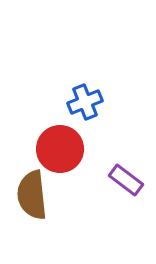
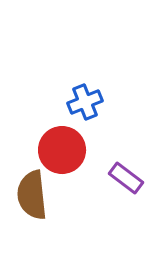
red circle: moved 2 px right, 1 px down
purple rectangle: moved 2 px up
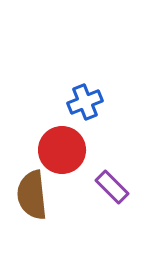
purple rectangle: moved 14 px left, 9 px down; rotated 8 degrees clockwise
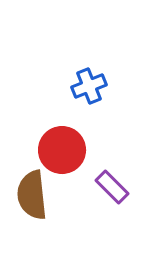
blue cross: moved 4 px right, 16 px up
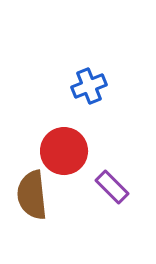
red circle: moved 2 px right, 1 px down
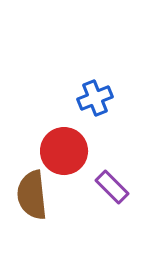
blue cross: moved 6 px right, 12 px down
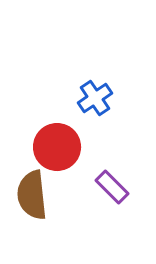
blue cross: rotated 12 degrees counterclockwise
red circle: moved 7 px left, 4 px up
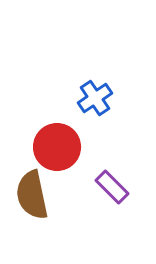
brown semicircle: rotated 6 degrees counterclockwise
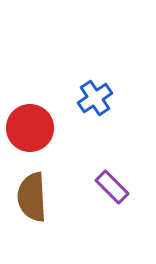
red circle: moved 27 px left, 19 px up
brown semicircle: moved 2 px down; rotated 9 degrees clockwise
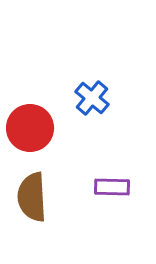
blue cross: moved 3 px left; rotated 16 degrees counterclockwise
purple rectangle: rotated 44 degrees counterclockwise
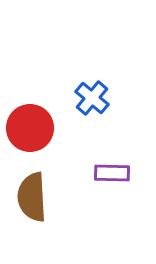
purple rectangle: moved 14 px up
